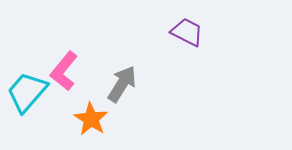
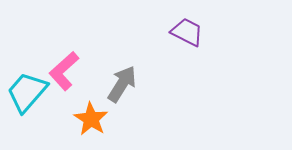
pink L-shape: rotated 9 degrees clockwise
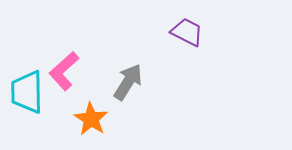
gray arrow: moved 6 px right, 2 px up
cyan trapezoid: rotated 42 degrees counterclockwise
